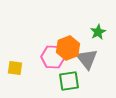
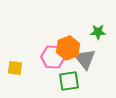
green star: rotated 28 degrees clockwise
gray triangle: moved 2 px left
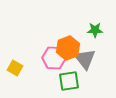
green star: moved 3 px left, 2 px up
pink hexagon: moved 1 px right, 1 px down
yellow square: rotated 21 degrees clockwise
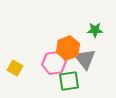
pink hexagon: moved 5 px down; rotated 10 degrees counterclockwise
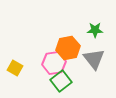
orange hexagon: rotated 10 degrees clockwise
gray triangle: moved 9 px right
green square: moved 8 px left; rotated 30 degrees counterclockwise
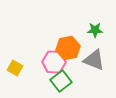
gray triangle: moved 1 px down; rotated 30 degrees counterclockwise
pink hexagon: moved 1 px up; rotated 10 degrees clockwise
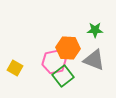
orange hexagon: rotated 15 degrees clockwise
pink hexagon: rotated 15 degrees counterclockwise
green square: moved 2 px right, 5 px up
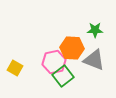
orange hexagon: moved 4 px right
